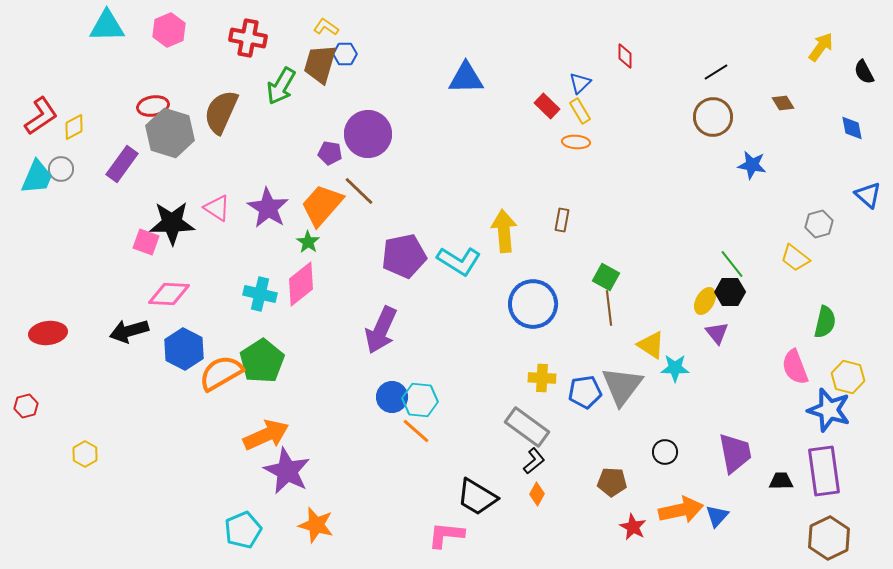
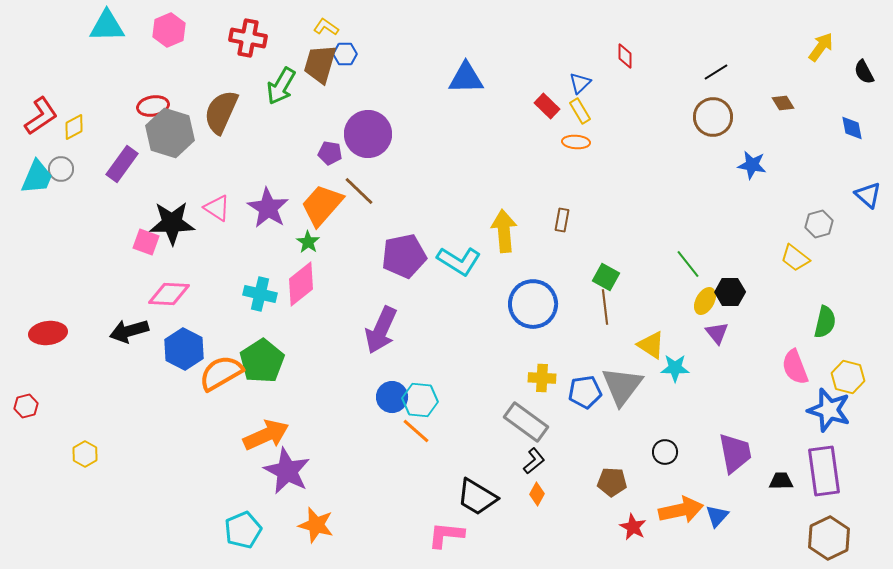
green line at (732, 264): moved 44 px left
brown line at (609, 308): moved 4 px left, 1 px up
gray rectangle at (527, 427): moved 1 px left, 5 px up
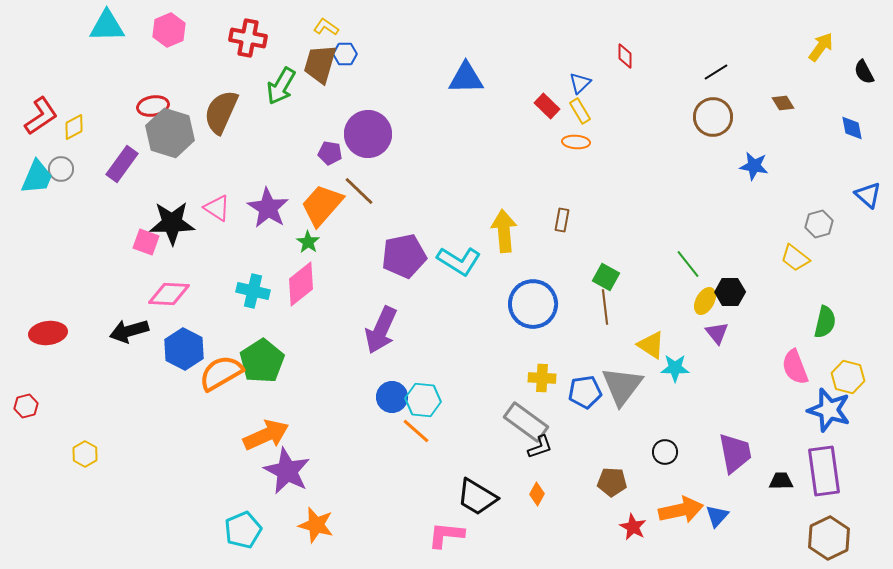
blue star at (752, 165): moved 2 px right, 1 px down
cyan cross at (260, 294): moved 7 px left, 3 px up
cyan hexagon at (420, 400): moved 3 px right
black L-shape at (534, 461): moved 6 px right, 14 px up; rotated 20 degrees clockwise
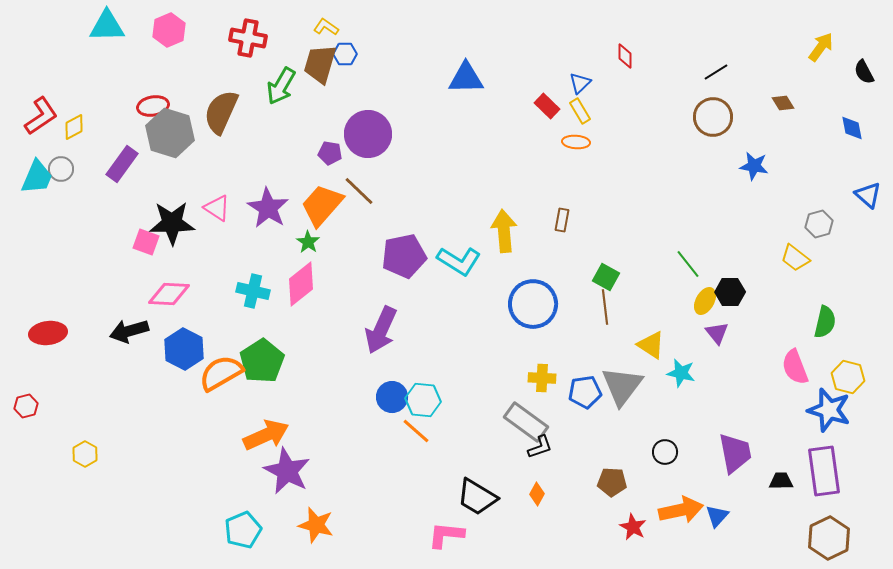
cyan star at (675, 368): moved 6 px right, 5 px down; rotated 12 degrees clockwise
